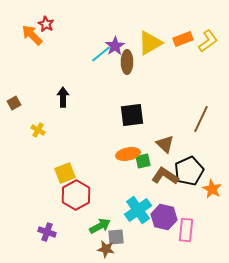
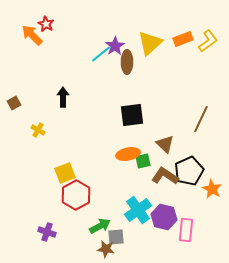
yellow triangle: rotated 12 degrees counterclockwise
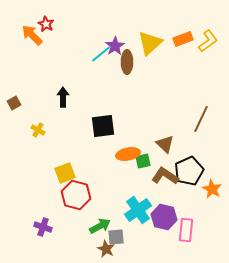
black square: moved 29 px left, 11 px down
red hexagon: rotated 16 degrees counterclockwise
purple cross: moved 4 px left, 5 px up
brown star: rotated 18 degrees clockwise
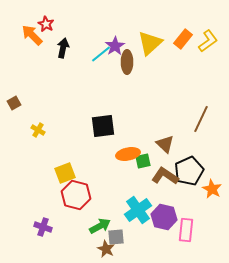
orange rectangle: rotated 30 degrees counterclockwise
black arrow: moved 49 px up; rotated 12 degrees clockwise
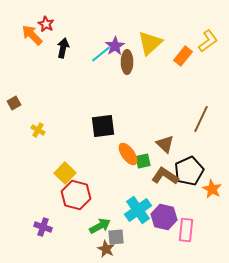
orange rectangle: moved 17 px down
orange ellipse: rotated 65 degrees clockwise
yellow square: rotated 25 degrees counterclockwise
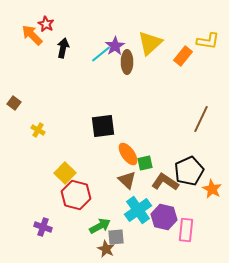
yellow L-shape: rotated 45 degrees clockwise
brown square: rotated 24 degrees counterclockwise
brown triangle: moved 38 px left, 36 px down
green square: moved 2 px right, 2 px down
brown L-shape: moved 6 px down
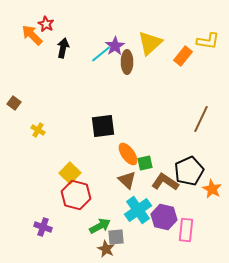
yellow square: moved 5 px right
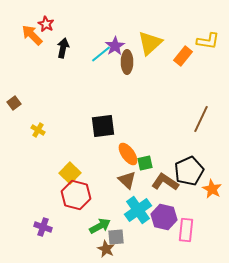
brown square: rotated 16 degrees clockwise
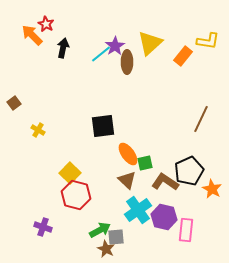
green arrow: moved 4 px down
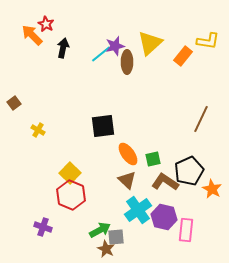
purple star: rotated 18 degrees clockwise
green square: moved 8 px right, 4 px up
red hexagon: moved 5 px left; rotated 8 degrees clockwise
